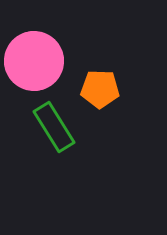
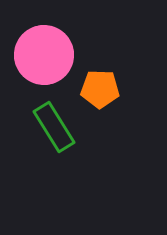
pink circle: moved 10 px right, 6 px up
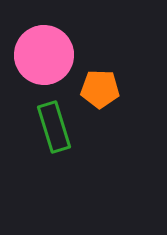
green rectangle: rotated 15 degrees clockwise
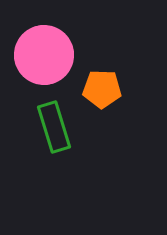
orange pentagon: moved 2 px right
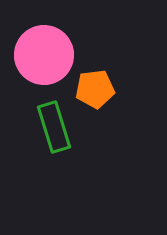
orange pentagon: moved 7 px left; rotated 9 degrees counterclockwise
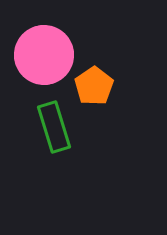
orange pentagon: moved 1 px left, 3 px up; rotated 27 degrees counterclockwise
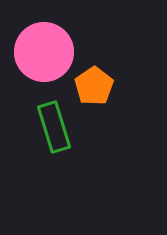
pink circle: moved 3 px up
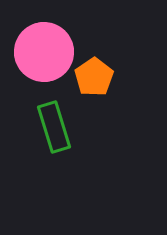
orange pentagon: moved 9 px up
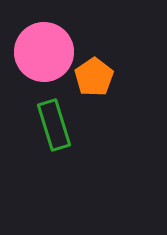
green rectangle: moved 2 px up
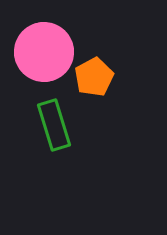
orange pentagon: rotated 6 degrees clockwise
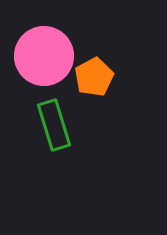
pink circle: moved 4 px down
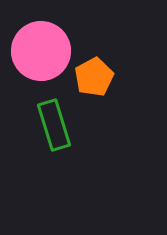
pink circle: moved 3 px left, 5 px up
